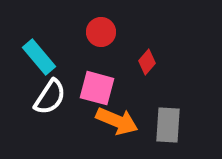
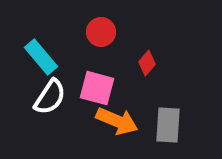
cyan rectangle: moved 2 px right
red diamond: moved 1 px down
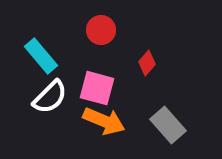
red circle: moved 2 px up
cyan rectangle: moved 1 px up
white semicircle: rotated 12 degrees clockwise
orange arrow: moved 13 px left
gray rectangle: rotated 45 degrees counterclockwise
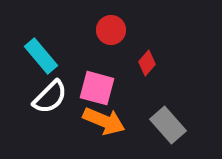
red circle: moved 10 px right
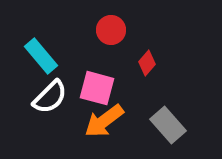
orange arrow: rotated 120 degrees clockwise
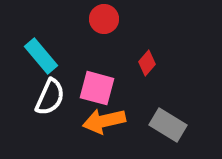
red circle: moved 7 px left, 11 px up
white semicircle: rotated 21 degrees counterclockwise
orange arrow: rotated 24 degrees clockwise
gray rectangle: rotated 18 degrees counterclockwise
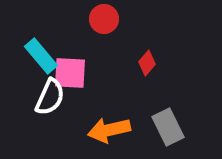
pink square: moved 27 px left, 15 px up; rotated 12 degrees counterclockwise
orange arrow: moved 5 px right, 9 px down
gray rectangle: moved 2 px down; rotated 33 degrees clockwise
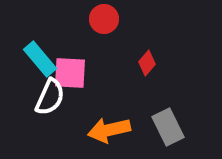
cyan rectangle: moved 1 px left, 3 px down
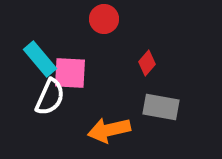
gray rectangle: moved 7 px left, 20 px up; rotated 54 degrees counterclockwise
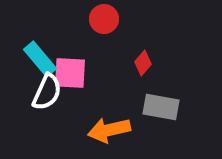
red diamond: moved 4 px left
white semicircle: moved 3 px left, 5 px up
